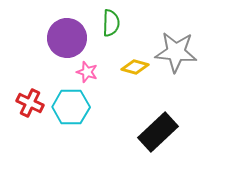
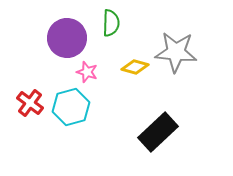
red cross: rotated 12 degrees clockwise
cyan hexagon: rotated 15 degrees counterclockwise
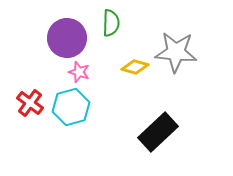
pink star: moved 8 px left
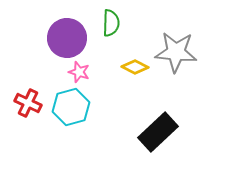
yellow diamond: rotated 12 degrees clockwise
red cross: moved 2 px left; rotated 12 degrees counterclockwise
